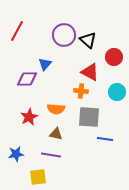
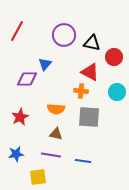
black triangle: moved 4 px right, 3 px down; rotated 30 degrees counterclockwise
red star: moved 9 px left
blue line: moved 22 px left, 22 px down
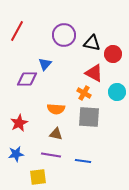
red circle: moved 1 px left, 3 px up
red triangle: moved 4 px right, 1 px down
orange cross: moved 3 px right, 2 px down; rotated 24 degrees clockwise
red star: moved 1 px left, 6 px down
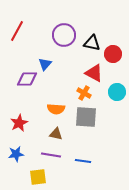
gray square: moved 3 px left
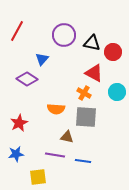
red circle: moved 2 px up
blue triangle: moved 3 px left, 5 px up
purple diamond: rotated 35 degrees clockwise
brown triangle: moved 11 px right, 3 px down
purple line: moved 4 px right
